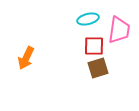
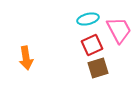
pink trapezoid: rotated 36 degrees counterclockwise
red square: moved 2 px left, 1 px up; rotated 25 degrees counterclockwise
orange arrow: rotated 35 degrees counterclockwise
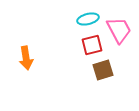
red square: rotated 10 degrees clockwise
brown square: moved 5 px right, 2 px down
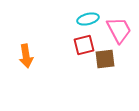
red square: moved 8 px left
orange arrow: moved 2 px up
brown square: moved 2 px right, 11 px up; rotated 10 degrees clockwise
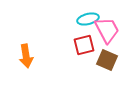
pink trapezoid: moved 12 px left
brown square: moved 2 px right, 1 px down; rotated 30 degrees clockwise
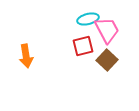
red square: moved 1 px left, 1 px down
brown square: rotated 20 degrees clockwise
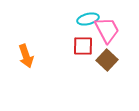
red square: rotated 15 degrees clockwise
orange arrow: rotated 10 degrees counterclockwise
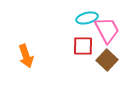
cyan ellipse: moved 1 px left, 1 px up
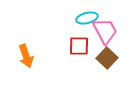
pink trapezoid: moved 2 px left, 1 px down
red square: moved 4 px left
brown square: moved 2 px up
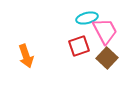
red square: rotated 20 degrees counterclockwise
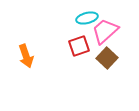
pink trapezoid: rotated 104 degrees counterclockwise
